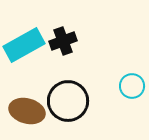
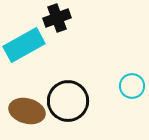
black cross: moved 6 px left, 23 px up
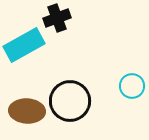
black circle: moved 2 px right
brown ellipse: rotated 12 degrees counterclockwise
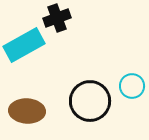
black circle: moved 20 px right
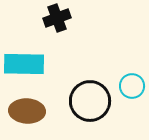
cyan rectangle: moved 19 px down; rotated 30 degrees clockwise
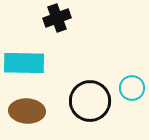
cyan rectangle: moved 1 px up
cyan circle: moved 2 px down
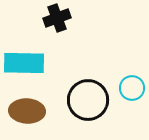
black circle: moved 2 px left, 1 px up
